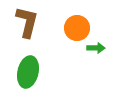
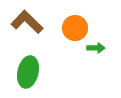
brown L-shape: rotated 60 degrees counterclockwise
orange circle: moved 2 px left
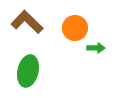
green ellipse: moved 1 px up
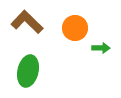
green arrow: moved 5 px right
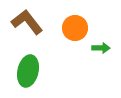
brown L-shape: rotated 8 degrees clockwise
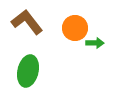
green arrow: moved 6 px left, 5 px up
